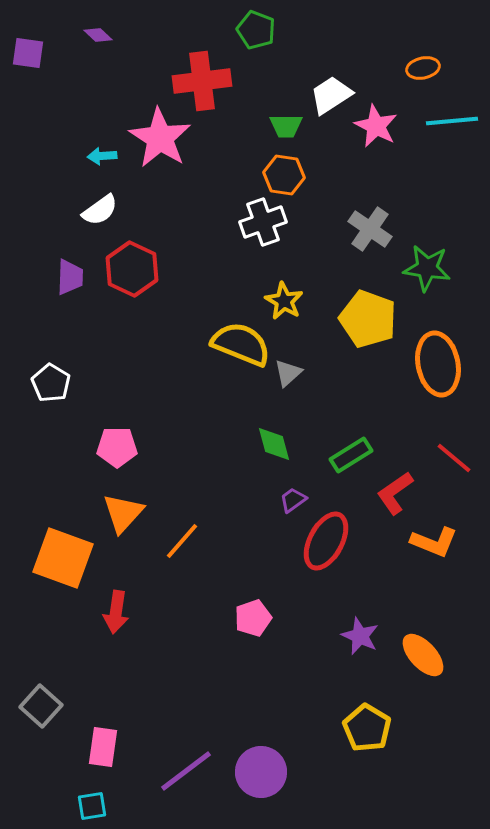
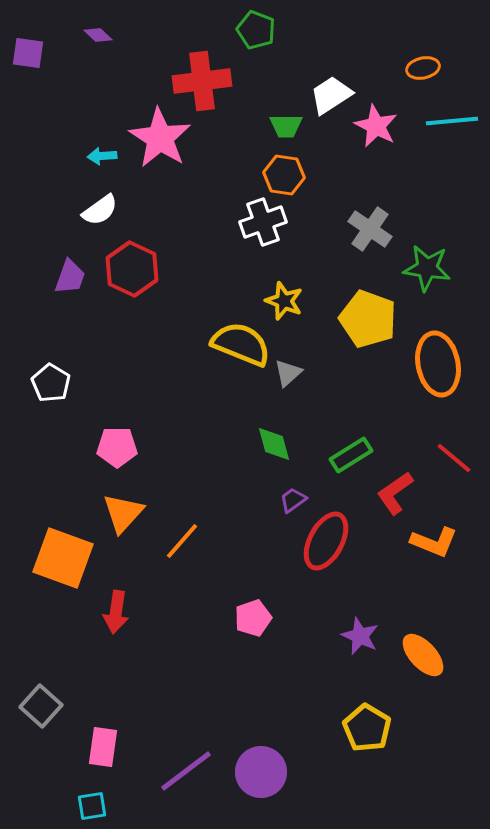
purple trapezoid at (70, 277): rotated 18 degrees clockwise
yellow star at (284, 301): rotated 9 degrees counterclockwise
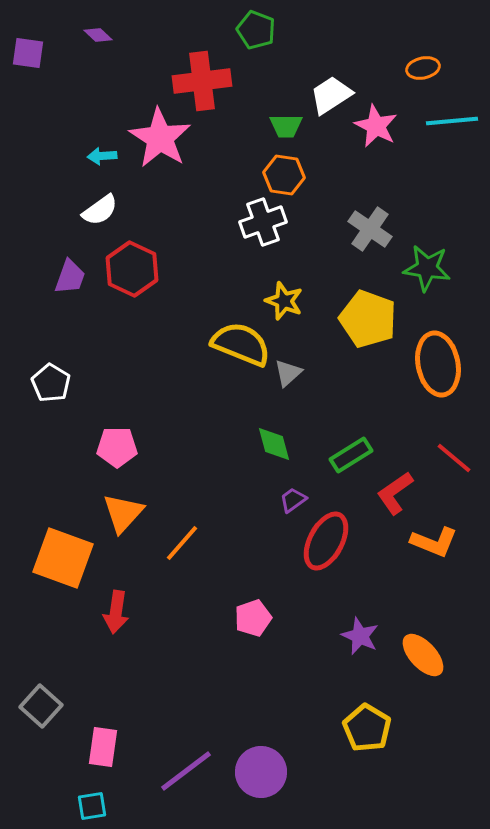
orange line at (182, 541): moved 2 px down
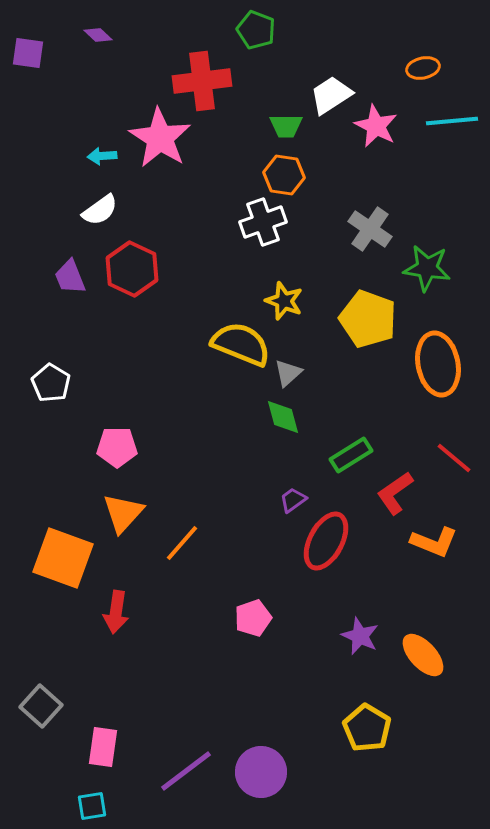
purple trapezoid at (70, 277): rotated 138 degrees clockwise
green diamond at (274, 444): moved 9 px right, 27 px up
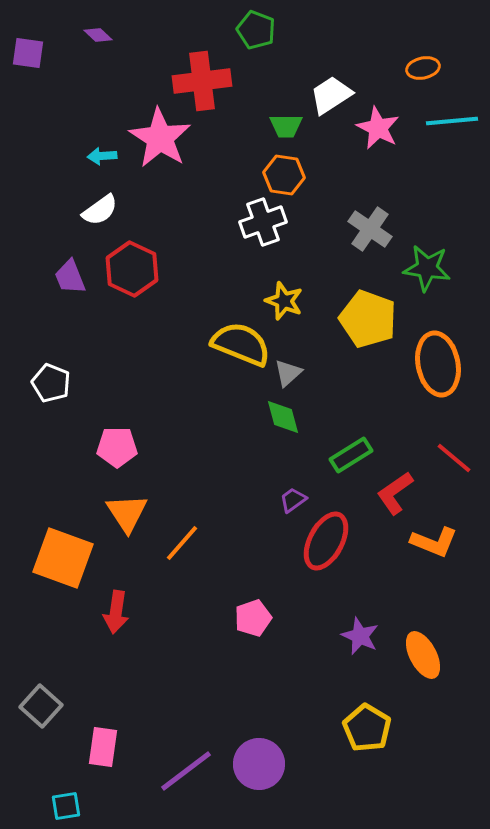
pink star at (376, 126): moved 2 px right, 2 px down
white pentagon at (51, 383): rotated 9 degrees counterclockwise
orange triangle at (123, 513): moved 4 px right; rotated 15 degrees counterclockwise
orange ellipse at (423, 655): rotated 15 degrees clockwise
purple circle at (261, 772): moved 2 px left, 8 px up
cyan square at (92, 806): moved 26 px left
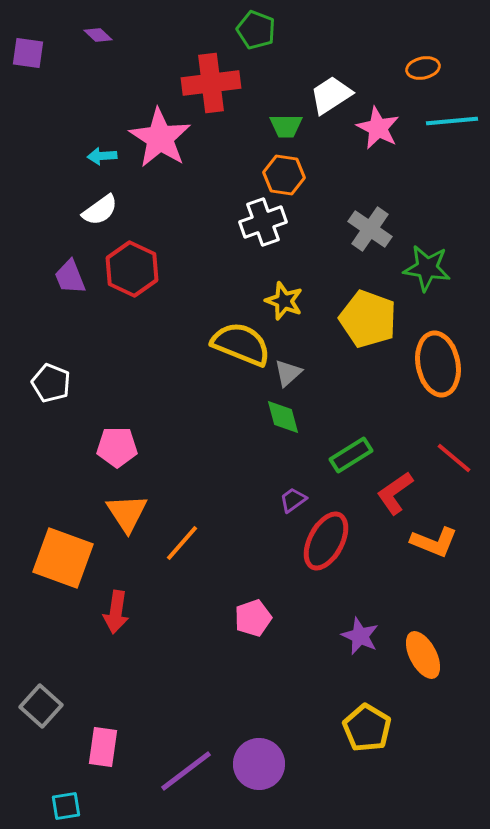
red cross at (202, 81): moved 9 px right, 2 px down
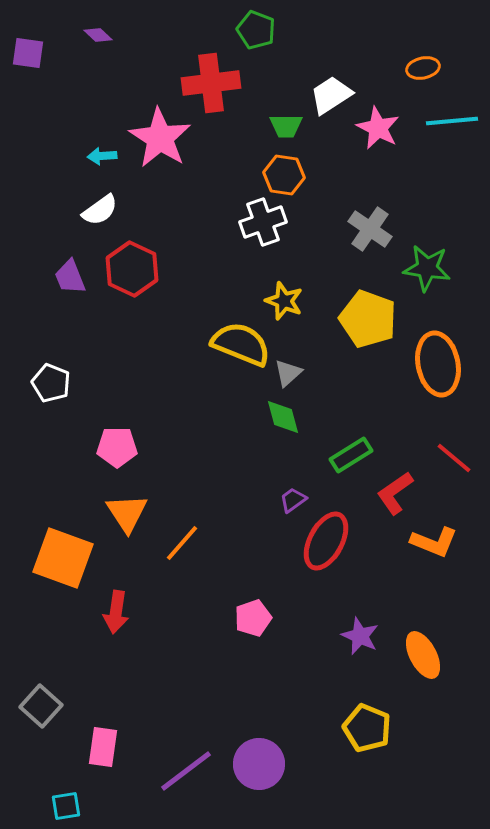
yellow pentagon at (367, 728): rotated 9 degrees counterclockwise
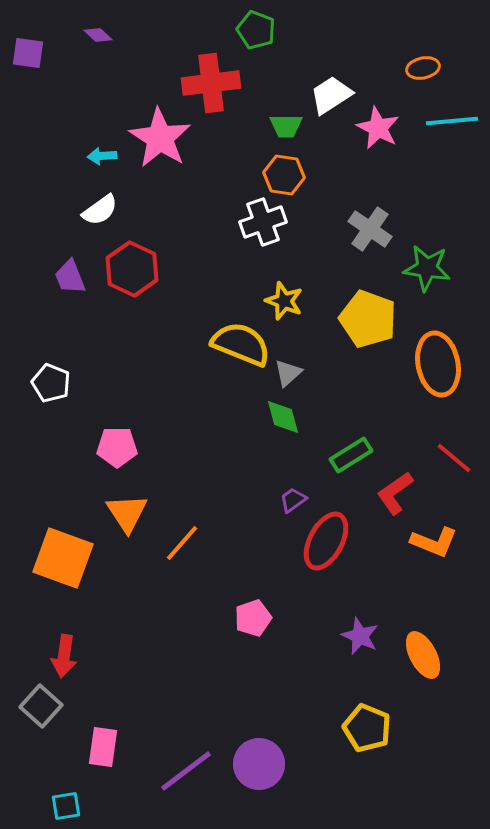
red arrow at (116, 612): moved 52 px left, 44 px down
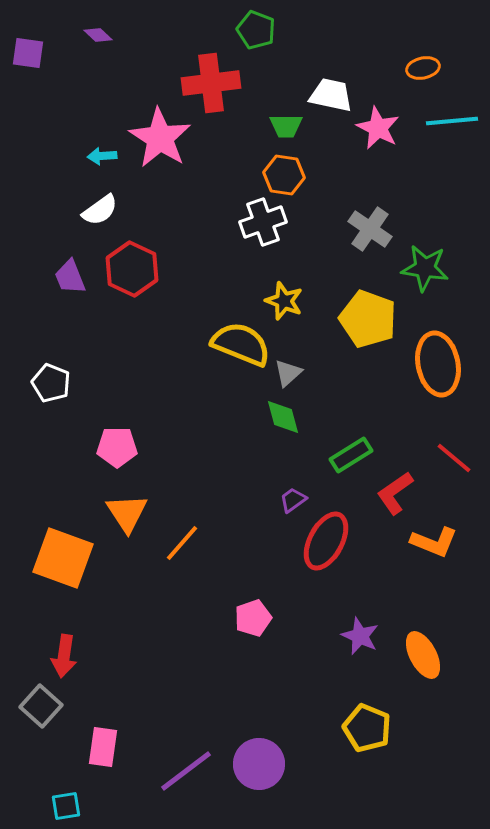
white trapezoid at (331, 95): rotated 45 degrees clockwise
green star at (427, 268): moved 2 px left
